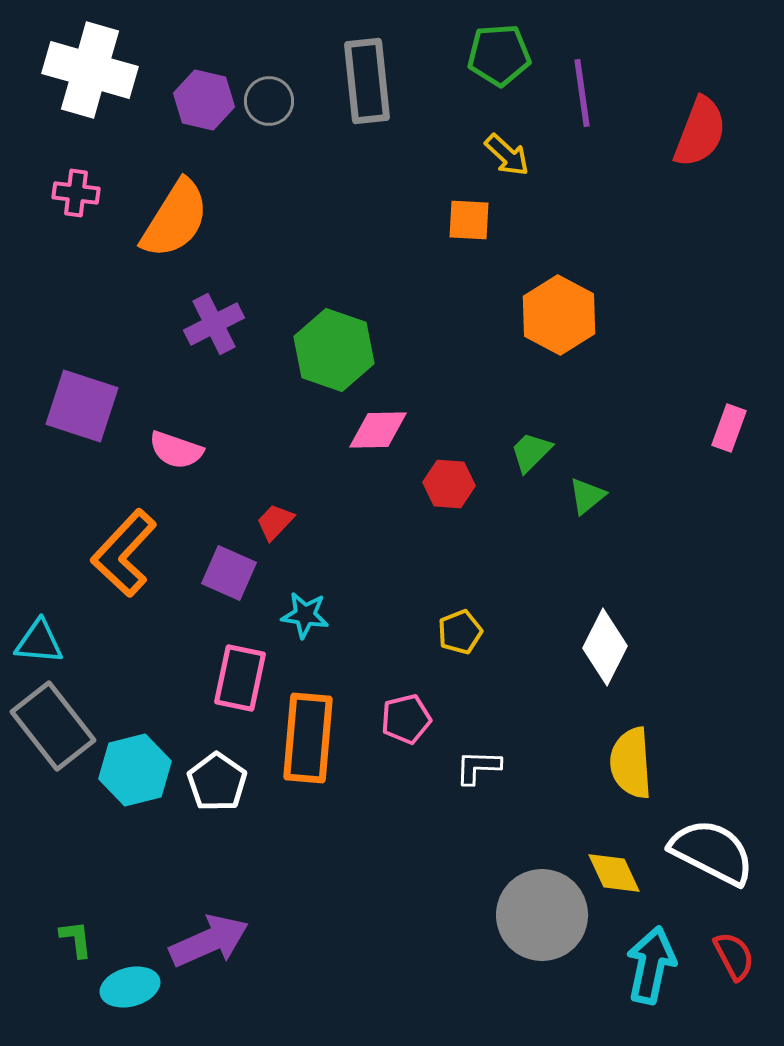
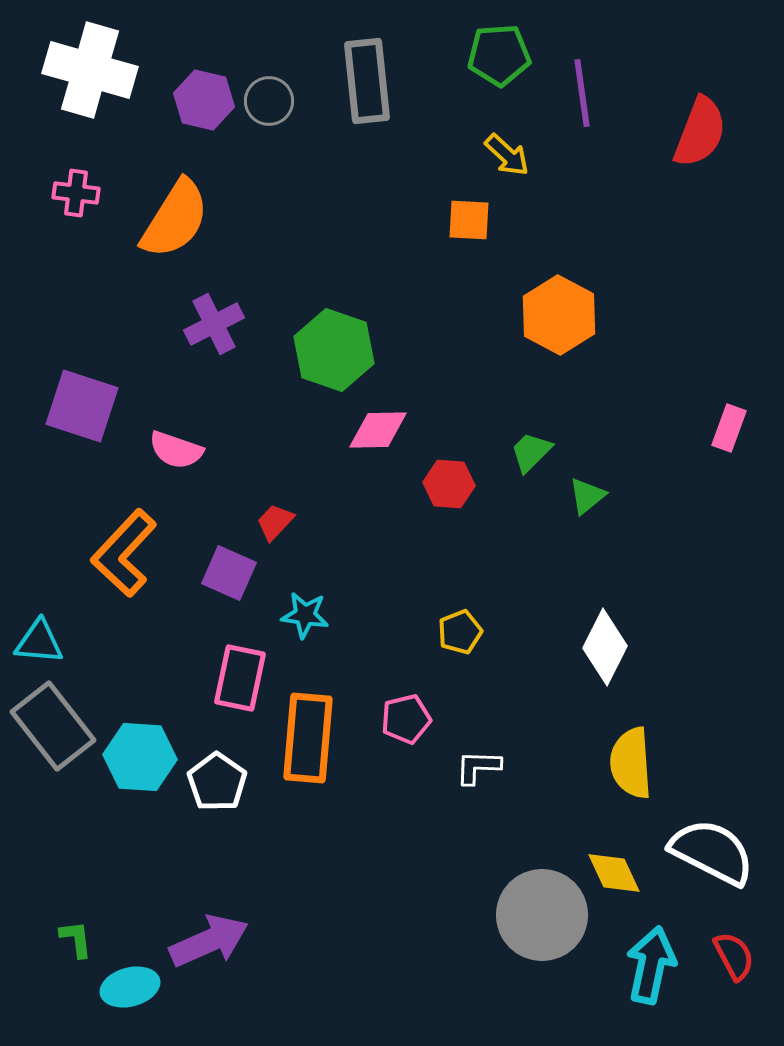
cyan hexagon at (135, 770): moved 5 px right, 13 px up; rotated 18 degrees clockwise
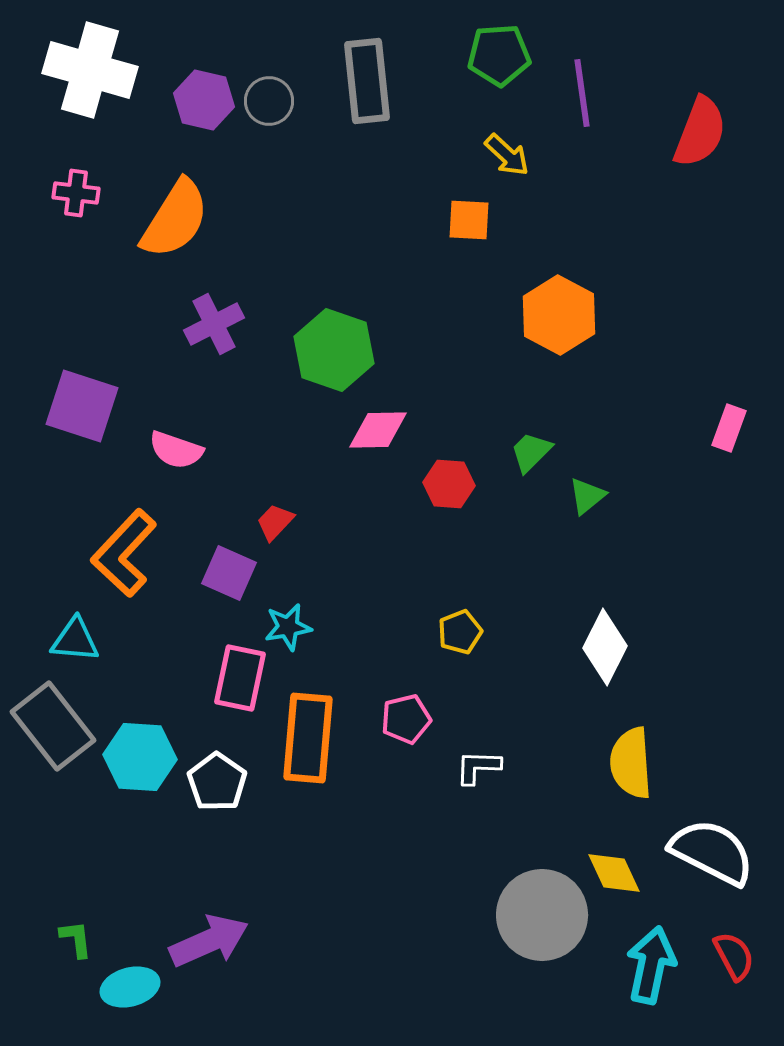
cyan star at (305, 615): moved 17 px left, 12 px down; rotated 18 degrees counterclockwise
cyan triangle at (39, 642): moved 36 px right, 2 px up
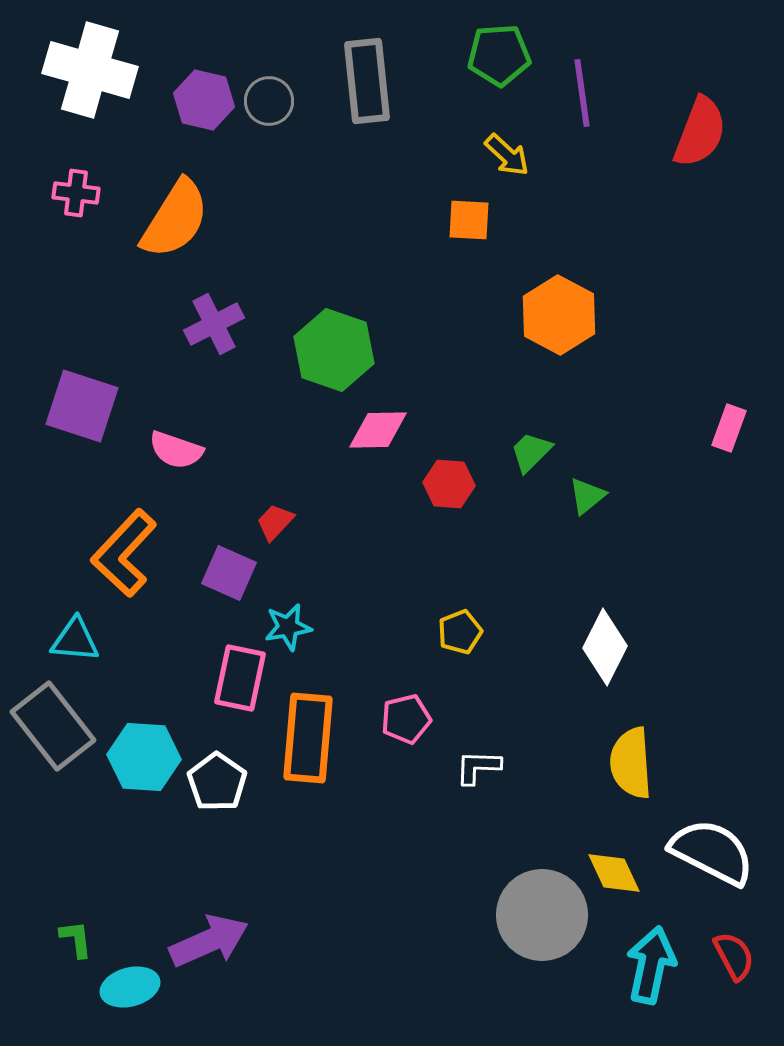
cyan hexagon at (140, 757): moved 4 px right
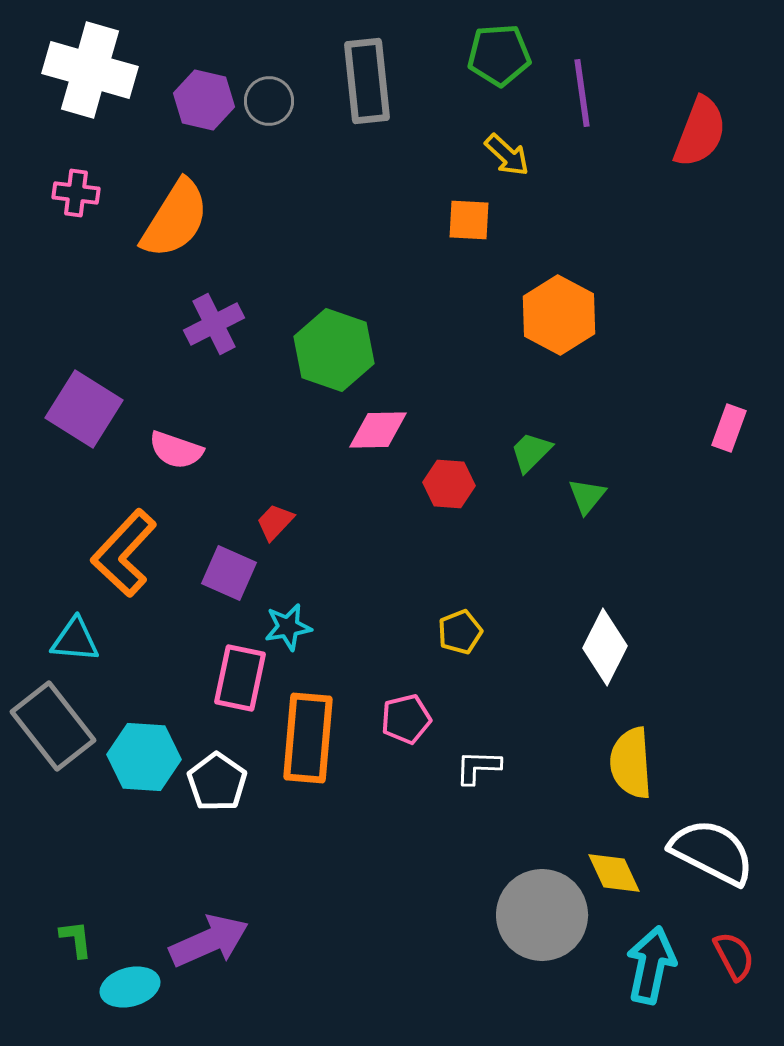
purple square at (82, 406): moved 2 px right, 3 px down; rotated 14 degrees clockwise
green triangle at (587, 496): rotated 12 degrees counterclockwise
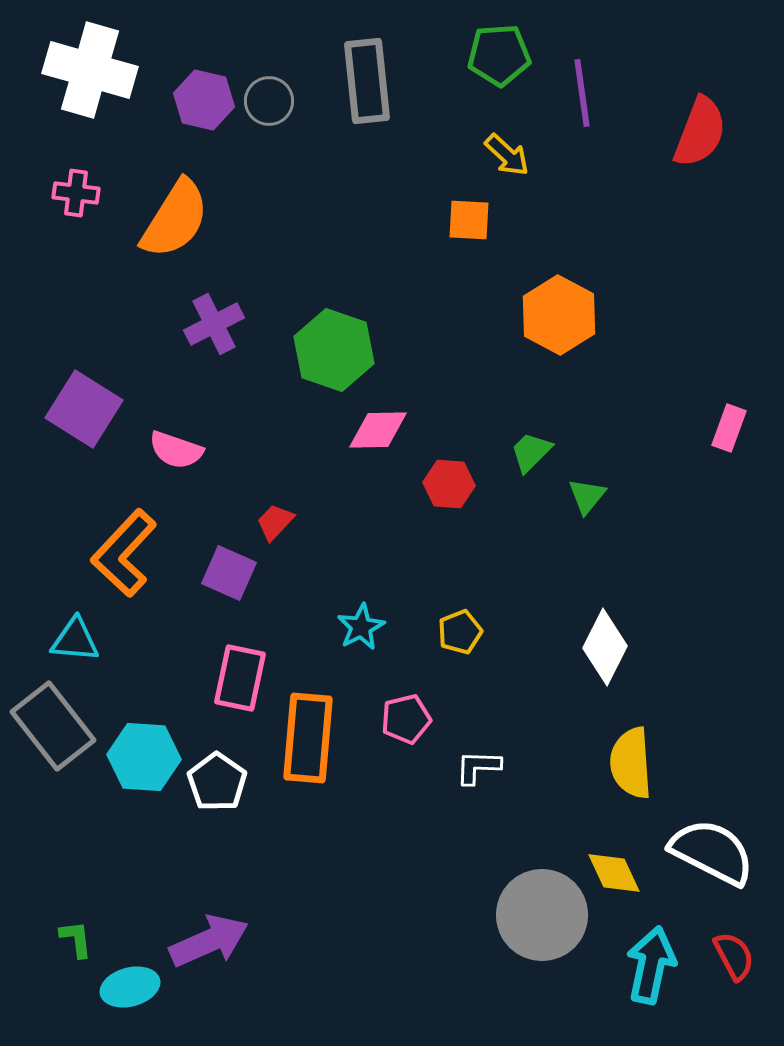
cyan star at (288, 627): moved 73 px right; rotated 18 degrees counterclockwise
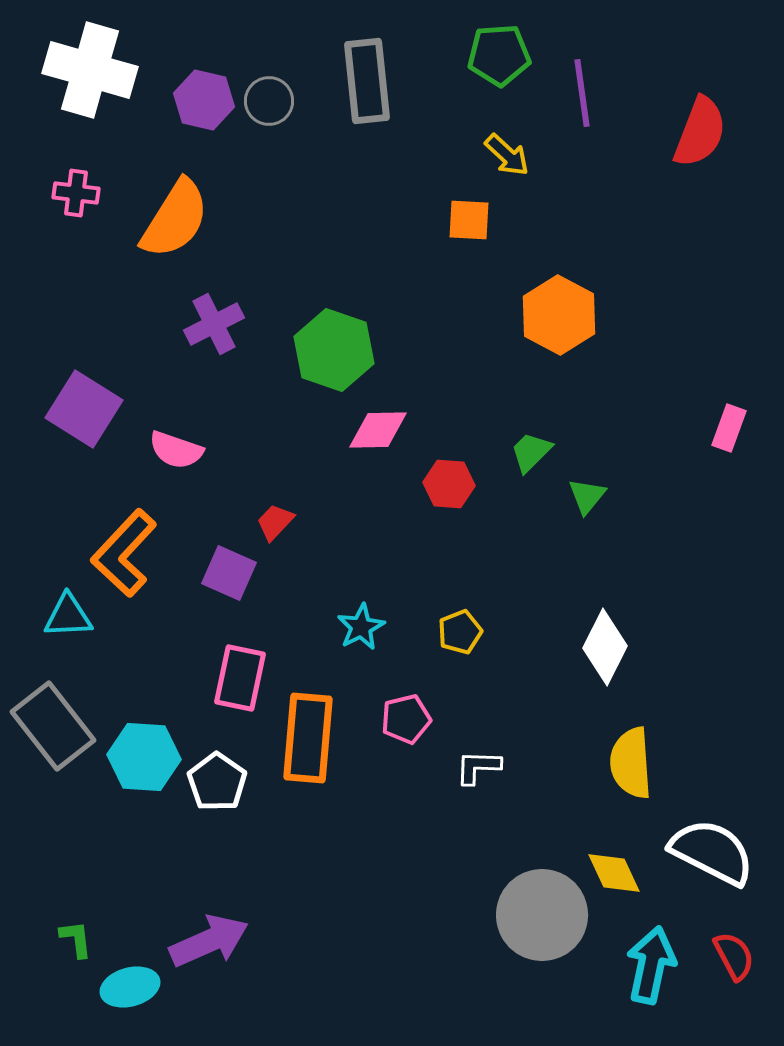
cyan triangle at (75, 640): moved 7 px left, 24 px up; rotated 8 degrees counterclockwise
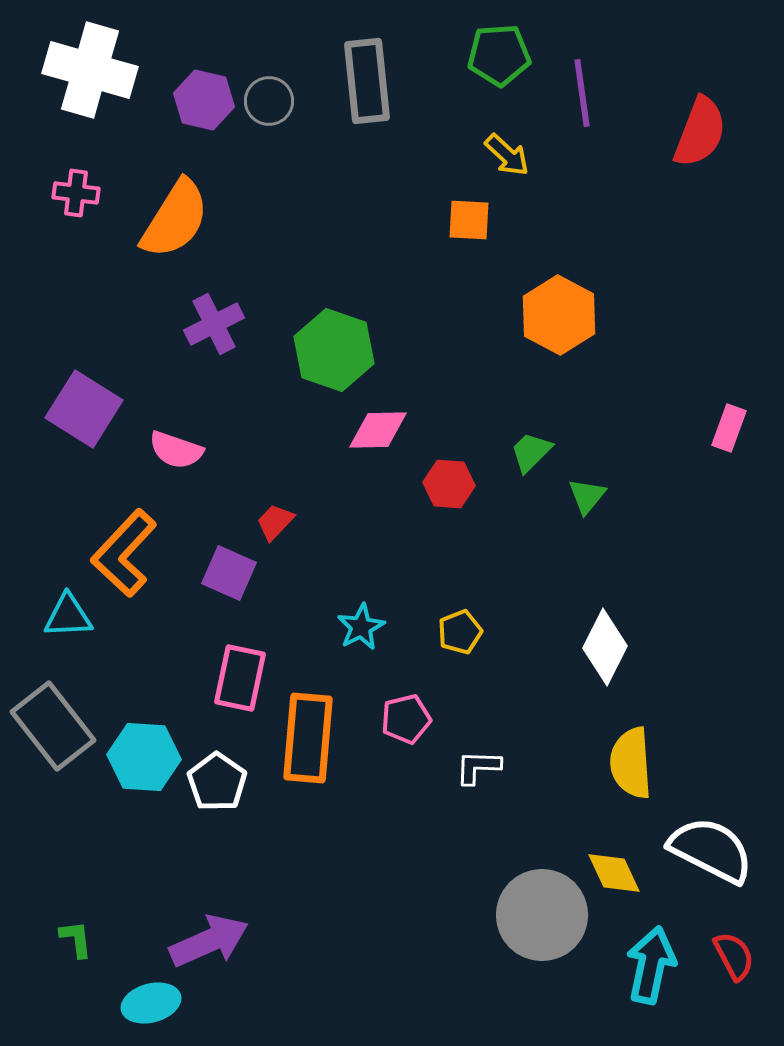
white semicircle at (712, 852): moved 1 px left, 2 px up
cyan ellipse at (130, 987): moved 21 px right, 16 px down
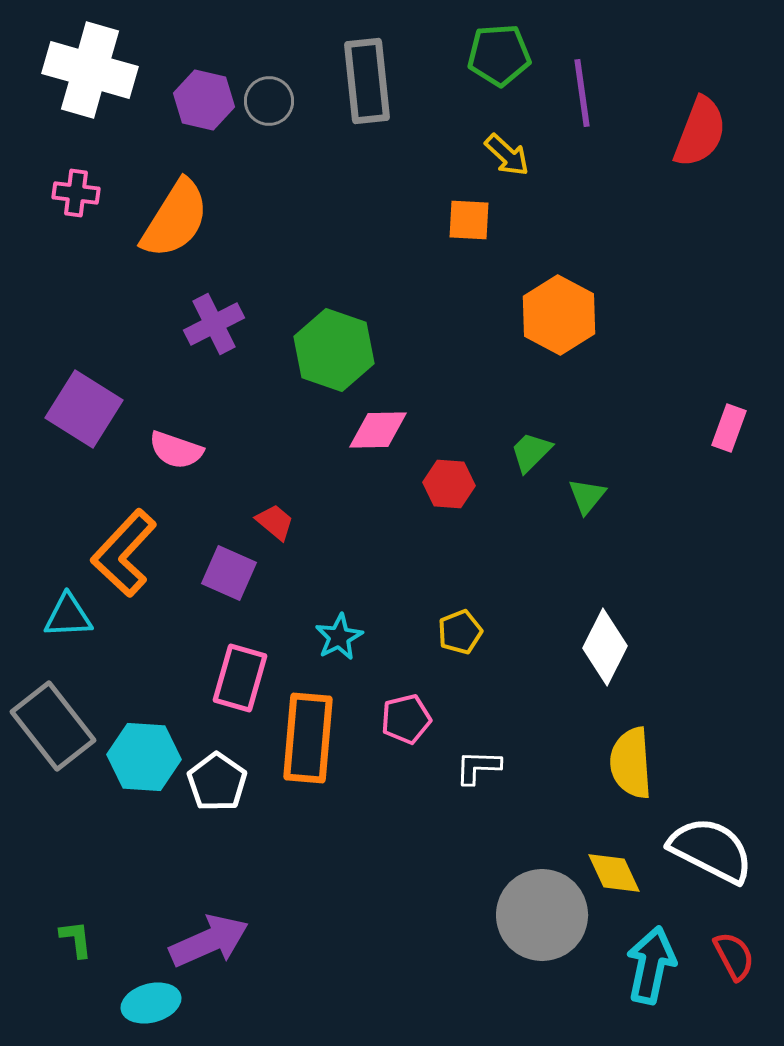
red trapezoid at (275, 522): rotated 87 degrees clockwise
cyan star at (361, 627): moved 22 px left, 10 px down
pink rectangle at (240, 678): rotated 4 degrees clockwise
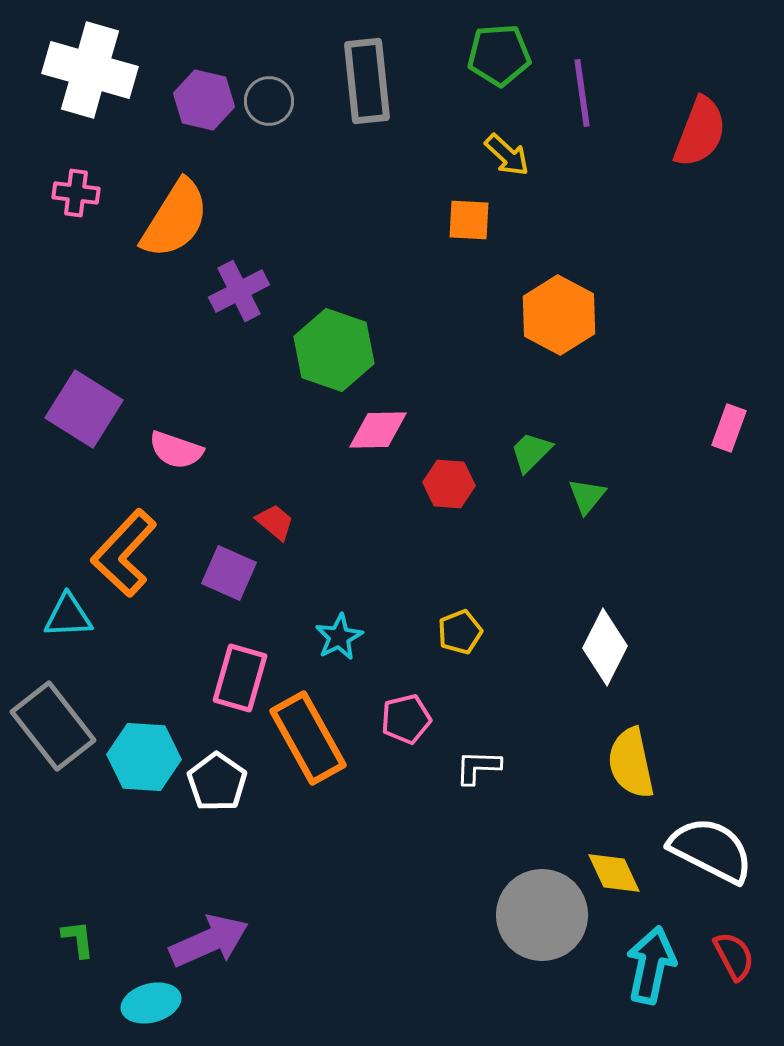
purple cross at (214, 324): moved 25 px right, 33 px up
orange rectangle at (308, 738): rotated 34 degrees counterclockwise
yellow semicircle at (631, 763): rotated 8 degrees counterclockwise
green L-shape at (76, 939): moved 2 px right
